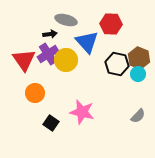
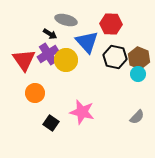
black arrow: rotated 40 degrees clockwise
black hexagon: moved 2 px left, 7 px up
gray semicircle: moved 1 px left, 1 px down
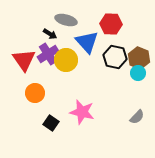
cyan circle: moved 1 px up
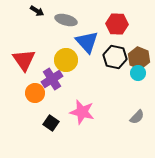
red hexagon: moved 6 px right
black arrow: moved 13 px left, 23 px up
purple cross: moved 4 px right, 25 px down
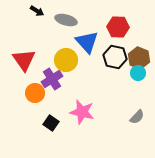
red hexagon: moved 1 px right, 3 px down
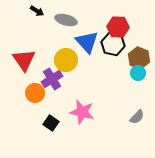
black hexagon: moved 2 px left, 13 px up
